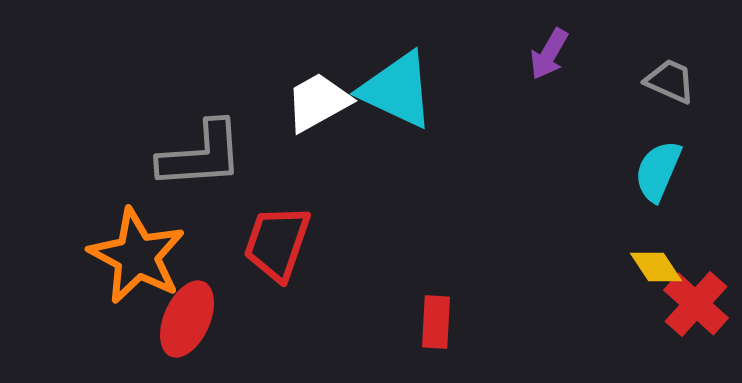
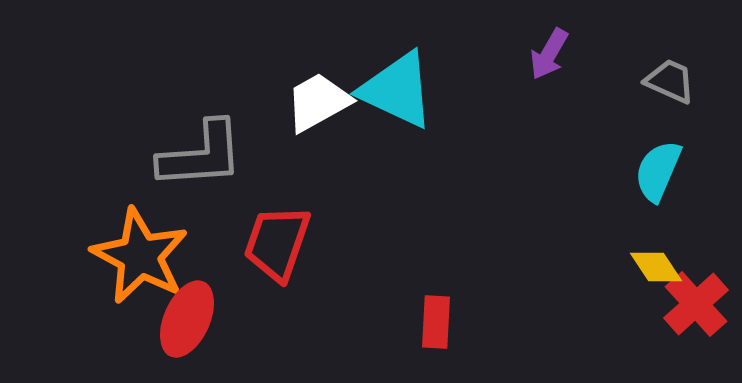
orange star: moved 3 px right
red cross: rotated 6 degrees clockwise
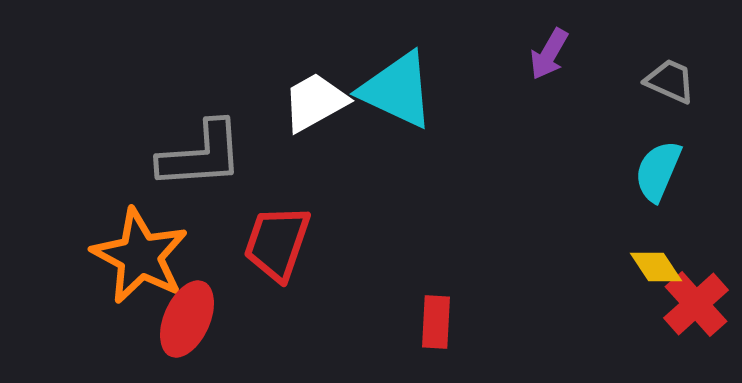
white trapezoid: moved 3 px left
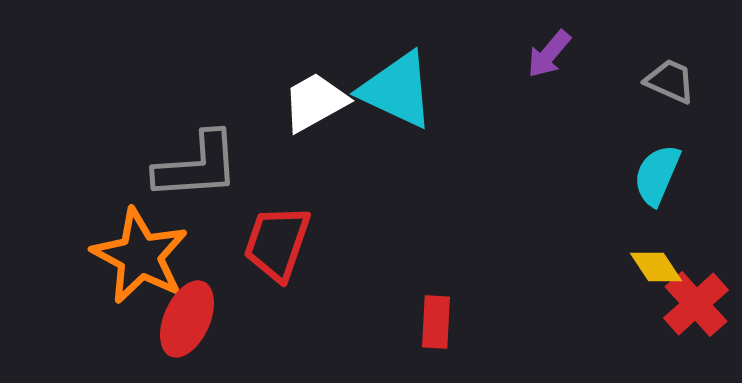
purple arrow: rotated 10 degrees clockwise
gray L-shape: moved 4 px left, 11 px down
cyan semicircle: moved 1 px left, 4 px down
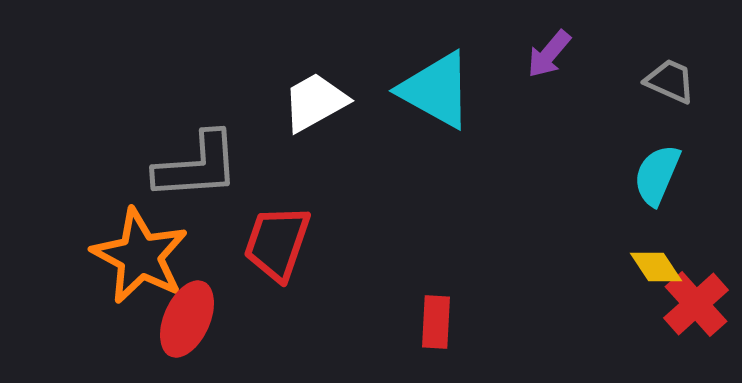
cyan triangle: moved 39 px right; rotated 4 degrees clockwise
